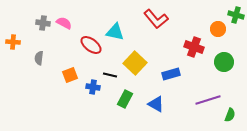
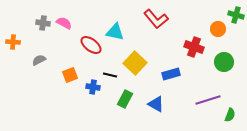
gray semicircle: moved 2 px down; rotated 56 degrees clockwise
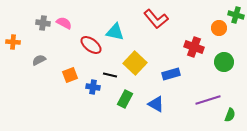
orange circle: moved 1 px right, 1 px up
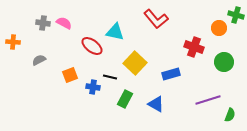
red ellipse: moved 1 px right, 1 px down
black line: moved 2 px down
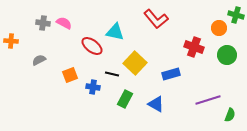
orange cross: moved 2 px left, 1 px up
green circle: moved 3 px right, 7 px up
black line: moved 2 px right, 3 px up
